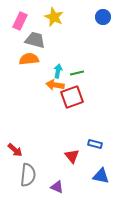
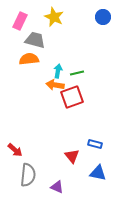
blue triangle: moved 3 px left, 3 px up
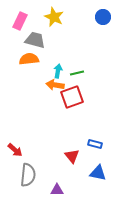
purple triangle: moved 3 px down; rotated 24 degrees counterclockwise
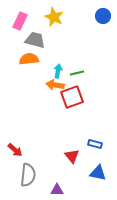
blue circle: moved 1 px up
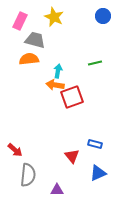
green line: moved 18 px right, 10 px up
blue triangle: rotated 36 degrees counterclockwise
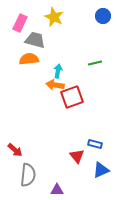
pink rectangle: moved 2 px down
red triangle: moved 5 px right
blue triangle: moved 3 px right, 3 px up
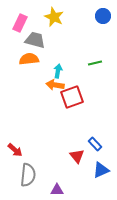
blue rectangle: rotated 32 degrees clockwise
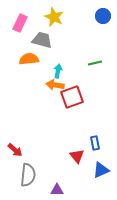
gray trapezoid: moved 7 px right
blue rectangle: moved 1 px up; rotated 32 degrees clockwise
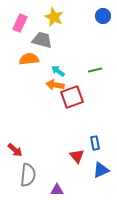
green line: moved 7 px down
cyan arrow: rotated 64 degrees counterclockwise
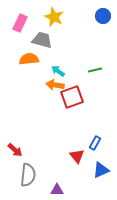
blue rectangle: rotated 40 degrees clockwise
